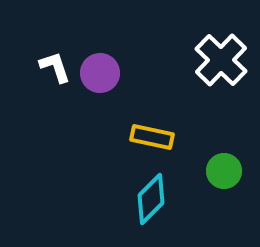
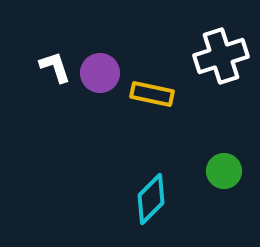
white cross: moved 4 px up; rotated 28 degrees clockwise
yellow rectangle: moved 43 px up
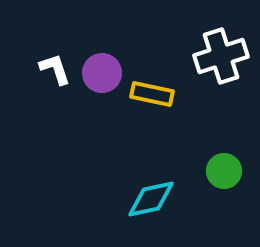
white L-shape: moved 2 px down
purple circle: moved 2 px right
cyan diamond: rotated 33 degrees clockwise
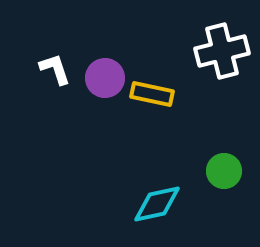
white cross: moved 1 px right, 5 px up; rotated 4 degrees clockwise
purple circle: moved 3 px right, 5 px down
cyan diamond: moved 6 px right, 5 px down
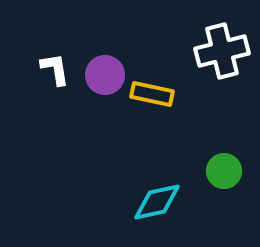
white L-shape: rotated 9 degrees clockwise
purple circle: moved 3 px up
cyan diamond: moved 2 px up
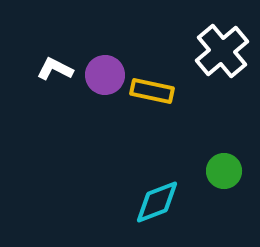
white cross: rotated 26 degrees counterclockwise
white L-shape: rotated 54 degrees counterclockwise
yellow rectangle: moved 3 px up
cyan diamond: rotated 9 degrees counterclockwise
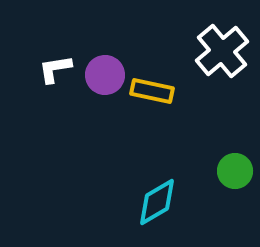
white L-shape: rotated 36 degrees counterclockwise
green circle: moved 11 px right
cyan diamond: rotated 9 degrees counterclockwise
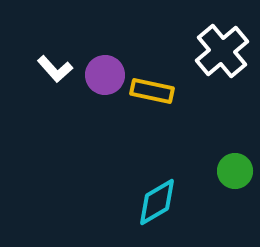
white L-shape: rotated 123 degrees counterclockwise
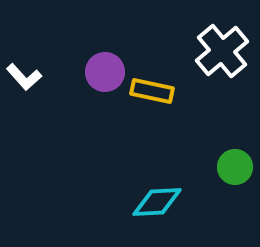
white L-shape: moved 31 px left, 8 px down
purple circle: moved 3 px up
green circle: moved 4 px up
cyan diamond: rotated 27 degrees clockwise
